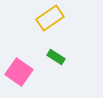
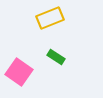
yellow rectangle: rotated 12 degrees clockwise
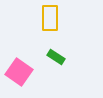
yellow rectangle: rotated 68 degrees counterclockwise
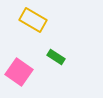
yellow rectangle: moved 17 px left, 2 px down; rotated 60 degrees counterclockwise
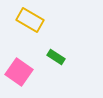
yellow rectangle: moved 3 px left
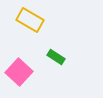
pink square: rotated 8 degrees clockwise
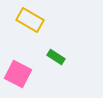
pink square: moved 1 px left, 2 px down; rotated 16 degrees counterclockwise
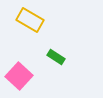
pink square: moved 1 px right, 2 px down; rotated 16 degrees clockwise
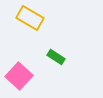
yellow rectangle: moved 2 px up
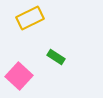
yellow rectangle: rotated 56 degrees counterclockwise
